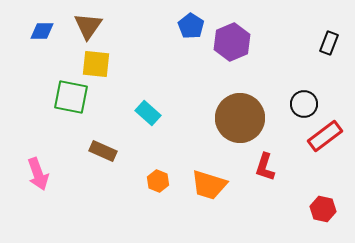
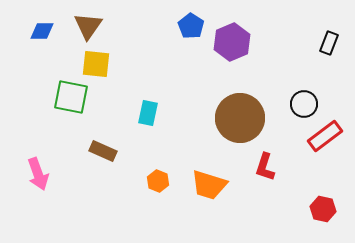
cyan rectangle: rotated 60 degrees clockwise
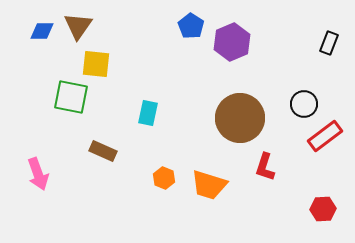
brown triangle: moved 10 px left
orange hexagon: moved 6 px right, 3 px up
red hexagon: rotated 15 degrees counterclockwise
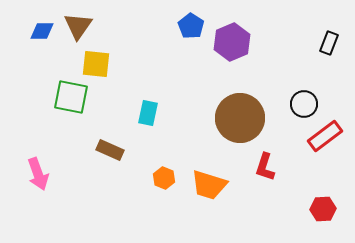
brown rectangle: moved 7 px right, 1 px up
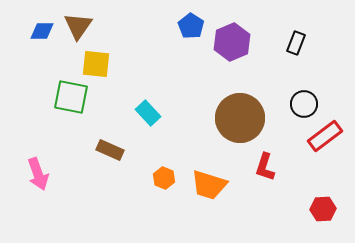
black rectangle: moved 33 px left
cyan rectangle: rotated 55 degrees counterclockwise
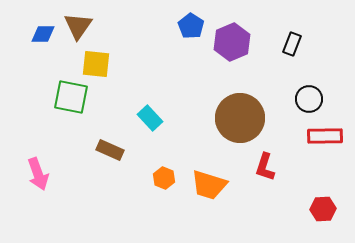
blue diamond: moved 1 px right, 3 px down
black rectangle: moved 4 px left, 1 px down
black circle: moved 5 px right, 5 px up
cyan rectangle: moved 2 px right, 5 px down
red rectangle: rotated 36 degrees clockwise
